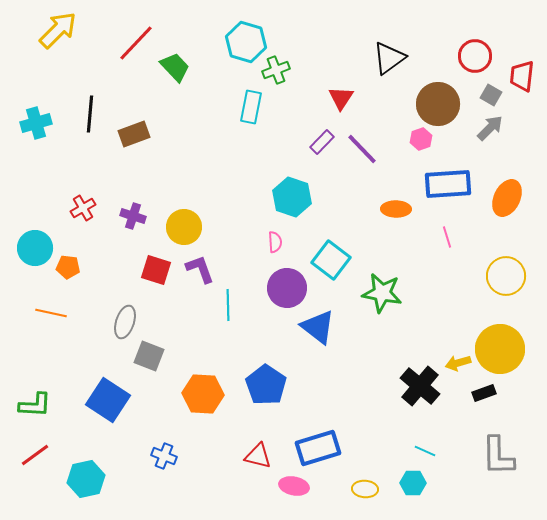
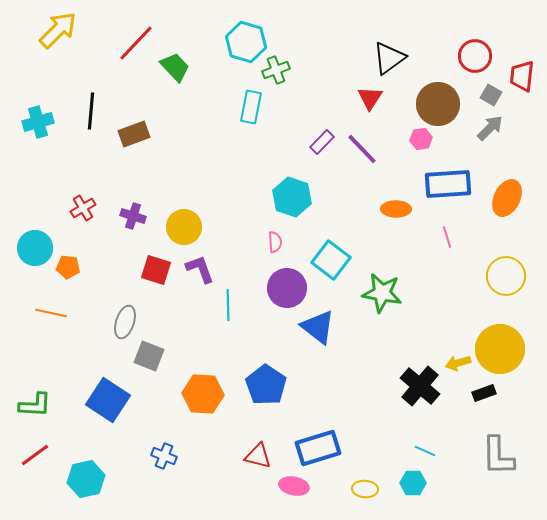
red triangle at (341, 98): moved 29 px right
black line at (90, 114): moved 1 px right, 3 px up
cyan cross at (36, 123): moved 2 px right, 1 px up
pink hexagon at (421, 139): rotated 10 degrees clockwise
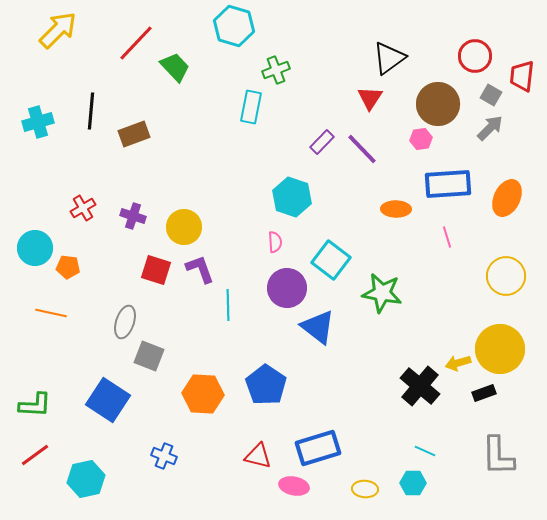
cyan hexagon at (246, 42): moved 12 px left, 16 px up
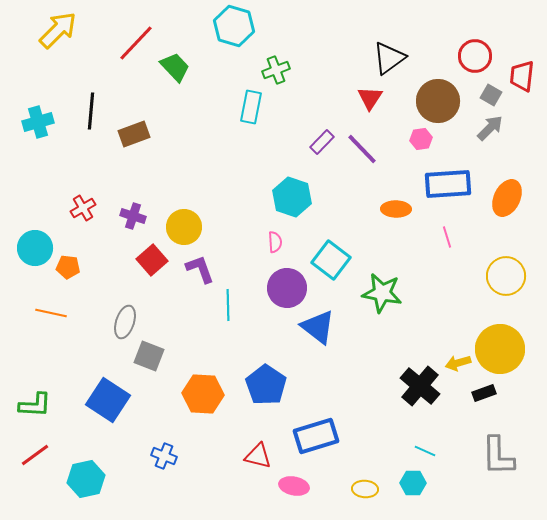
brown circle at (438, 104): moved 3 px up
red square at (156, 270): moved 4 px left, 10 px up; rotated 32 degrees clockwise
blue rectangle at (318, 448): moved 2 px left, 12 px up
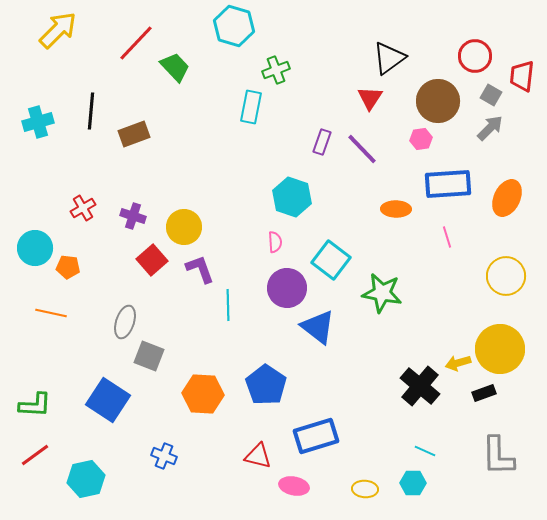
purple rectangle at (322, 142): rotated 25 degrees counterclockwise
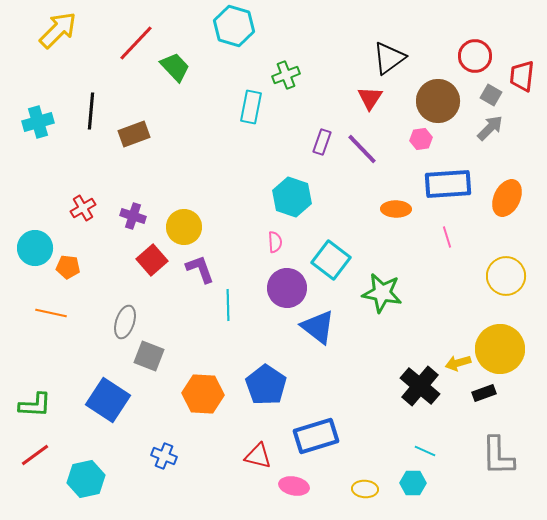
green cross at (276, 70): moved 10 px right, 5 px down
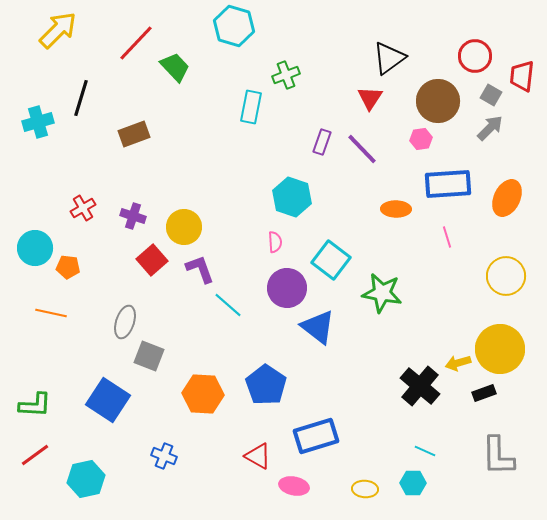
black line at (91, 111): moved 10 px left, 13 px up; rotated 12 degrees clockwise
cyan line at (228, 305): rotated 48 degrees counterclockwise
red triangle at (258, 456): rotated 16 degrees clockwise
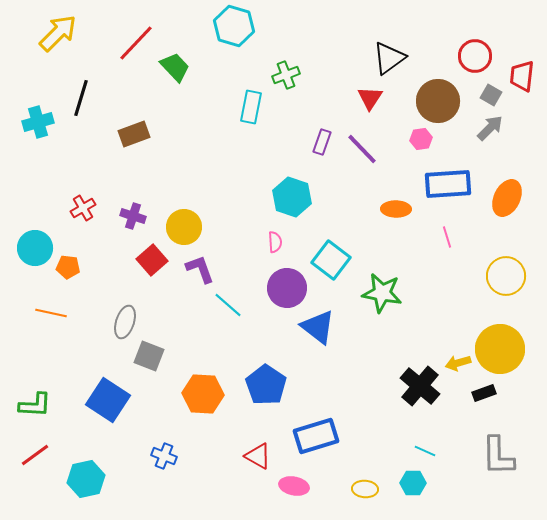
yellow arrow at (58, 30): moved 3 px down
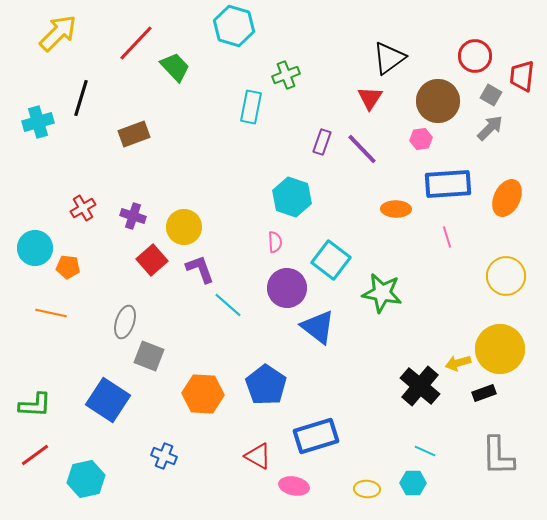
yellow ellipse at (365, 489): moved 2 px right
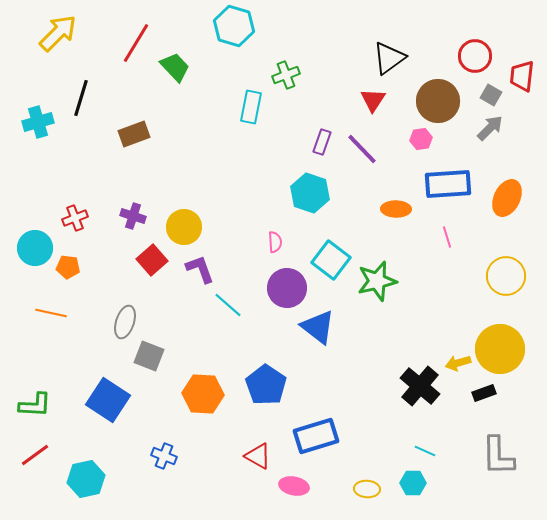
red line at (136, 43): rotated 12 degrees counterclockwise
red triangle at (370, 98): moved 3 px right, 2 px down
cyan hexagon at (292, 197): moved 18 px right, 4 px up
red cross at (83, 208): moved 8 px left, 10 px down; rotated 10 degrees clockwise
green star at (382, 293): moved 5 px left, 12 px up; rotated 24 degrees counterclockwise
